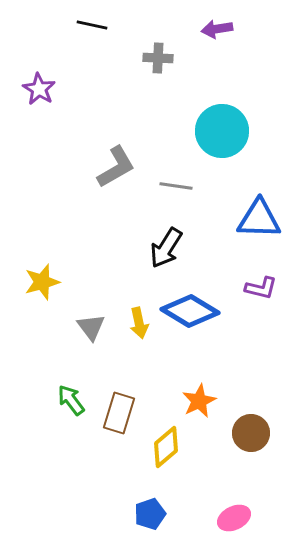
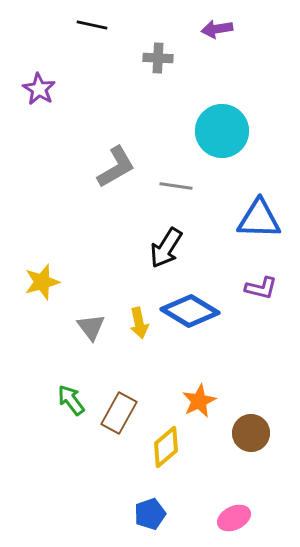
brown rectangle: rotated 12 degrees clockwise
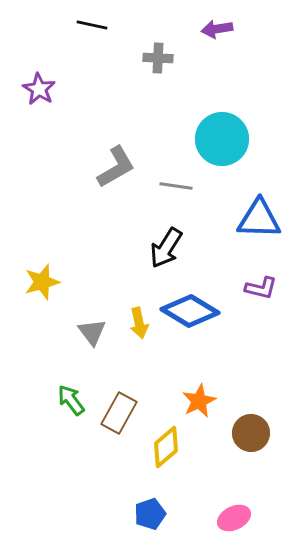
cyan circle: moved 8 px down
gray triangle: moved 1 px right, 5 px down
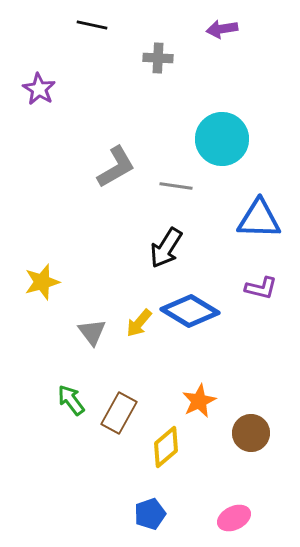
purple arrow: moved 5 px right
yellow arrow: rotated 52 degrees clockwise
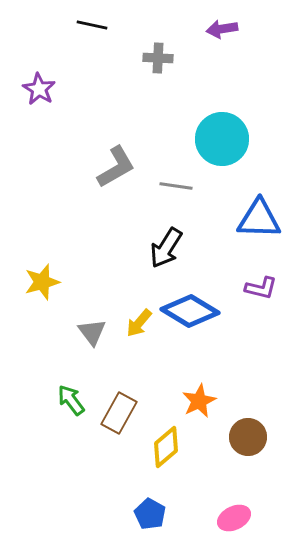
brown circle: moved 3 px left, 4 px down
blue pentagon: rotated 24 degrees counterclockwise
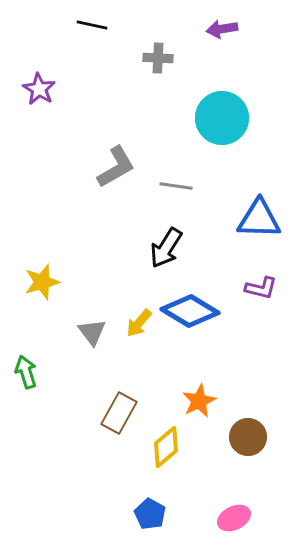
cyan circle: moved 21 px up
green arrow: moved 45 px left, 28 px up; rotated 20 degrees clockwise
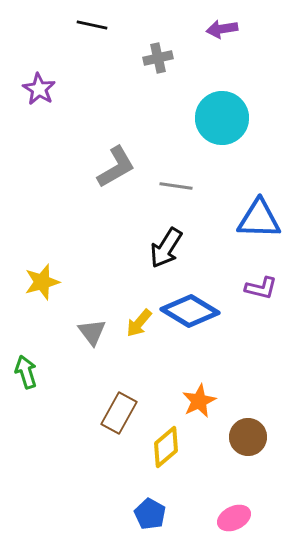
gray cross: rotated 16 degrees counterclockwise
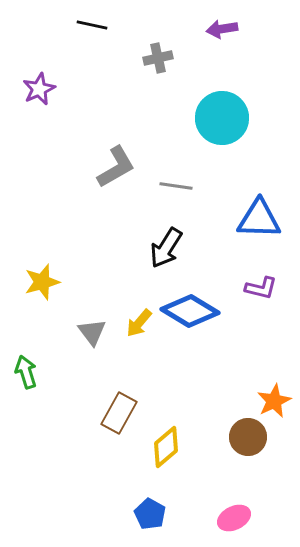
purple star: rotated 16 degrees clockwise
orange star: moved 75 px right
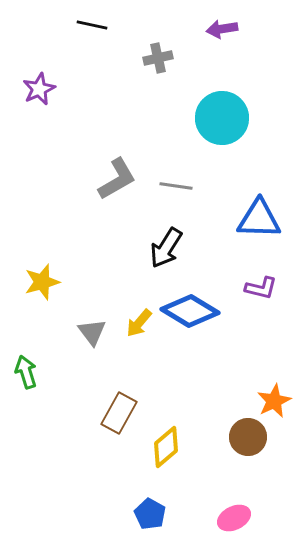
gray L-shape: moved 1 px right, 12 px down
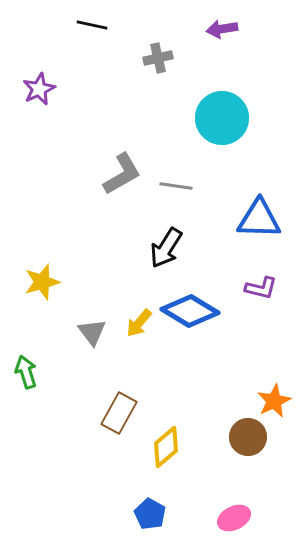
gray L-shape: moved 5 px right, 5 px up
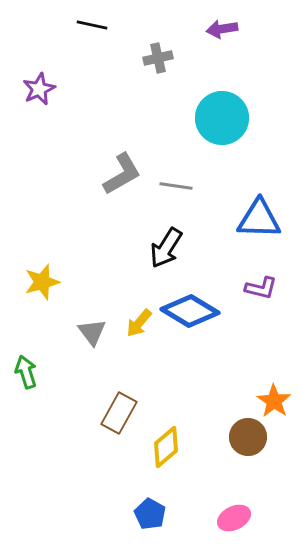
orange star: rotated 12 degrees counterclockwise
